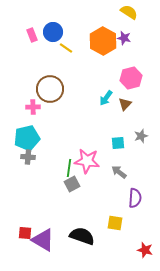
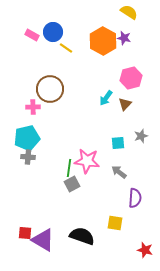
pink rectangle: rotated 40 degrees counterclockwise
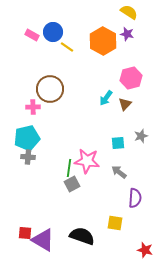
purple star: moved 3 px right, 4 px up
yellow line: moved 1 px right, 1 px up
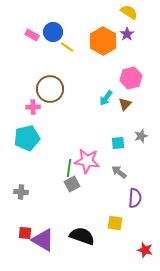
purple star: rotated 24 degrees clockwise
gray cross: moved 7 px left, 35 px down
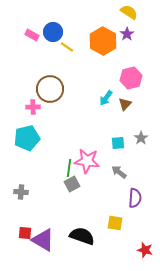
gray star: moved 2 px down; rotated 16 degrees counterclockwise
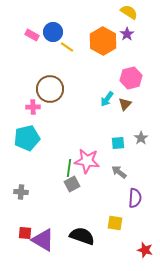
cyan arrow: moved 1 px right, 1 px down
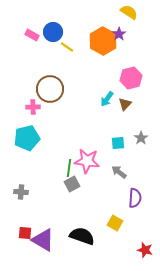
purple star: moved 8 px left
yellow square: rotated 21 degrees clockwise
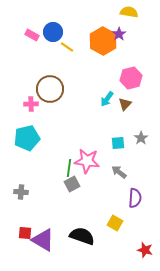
yellow semicircle: rotated 24 degrees counterclockwise
pink cross: moved 2 px left, 3 px up
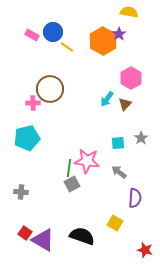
pink hexagon: rotated 15 degrees counterclockwise
pink cross: moved 2 px right, 1 px up
red square: rotated 32 degrees clockwise
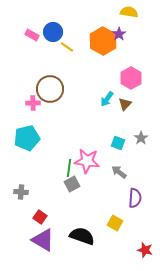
cyan square: rotated 24 degrees clockwise
red square: moved 15 px right, 16 px up
